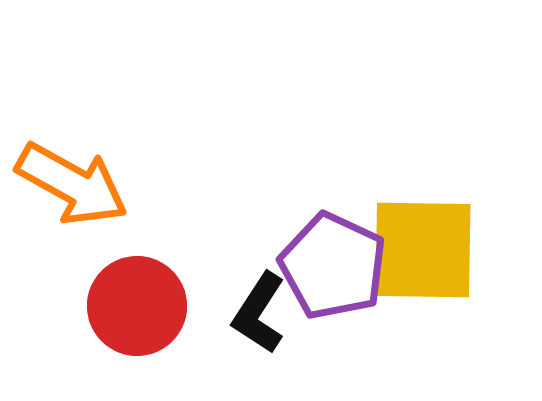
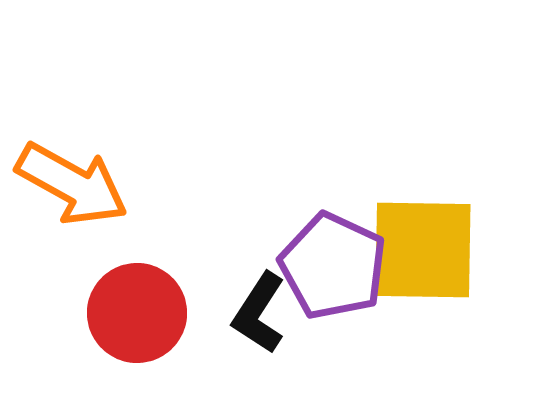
red circle: moved 7 px down
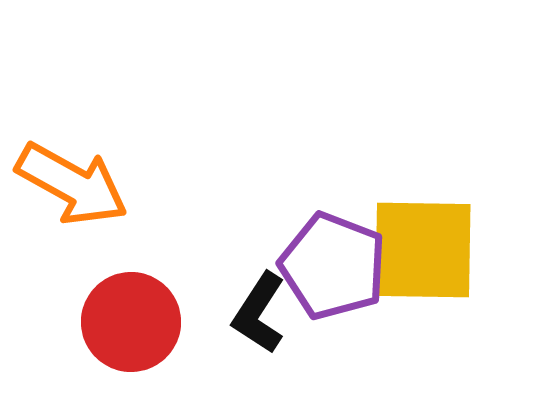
purple pentagon: rotated 4 degrees counterclockwise
red circle: moved 6 px left, 9 px down
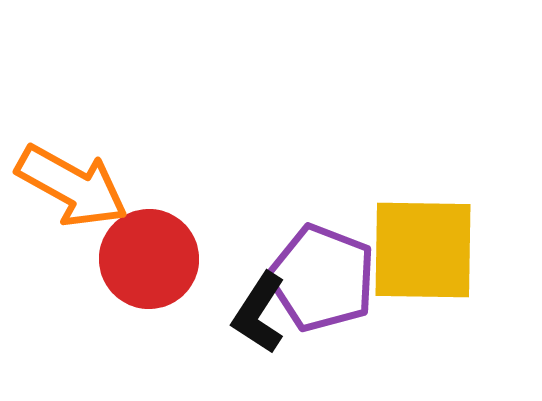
orange arrow: moved 2 px down
purple pentagon: moved 11 px left, 12 px down
red circle: moved 18 px right, 63 px up
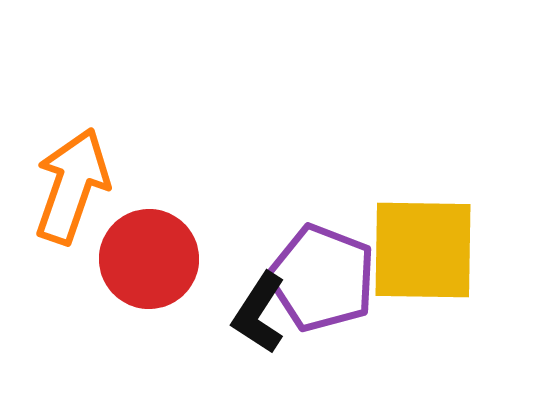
orange arrow: rotated 100 degrees counterclockwise
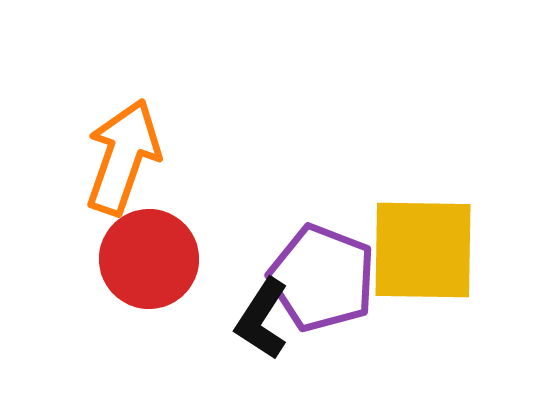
orange arrow: moved 51 px right, 29 px up
black L-shape: moved 3 px right, 6 px down
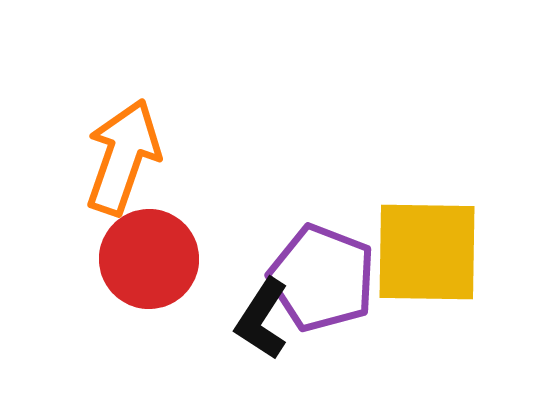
yellow square: moved 4 px right, 2 px down
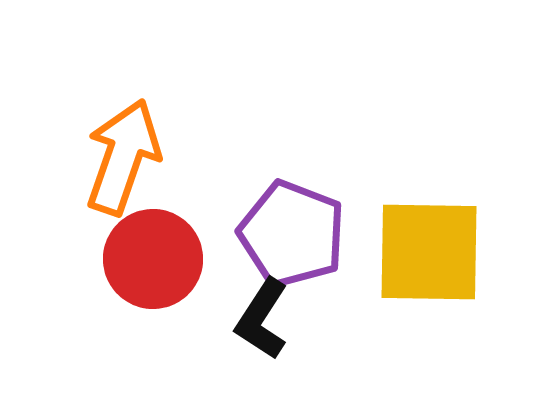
yellow square: moved 2 px right
red circle: moved 4 px right
purple pentagon: moved 30 px left, 44 px up
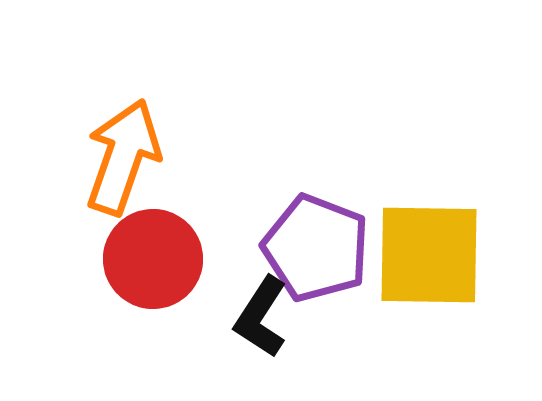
purple pentagon: moved 24 px right, 14 px down
yellow square: moved 3 px down
black L-shape: moved 1 px left, 2 px up
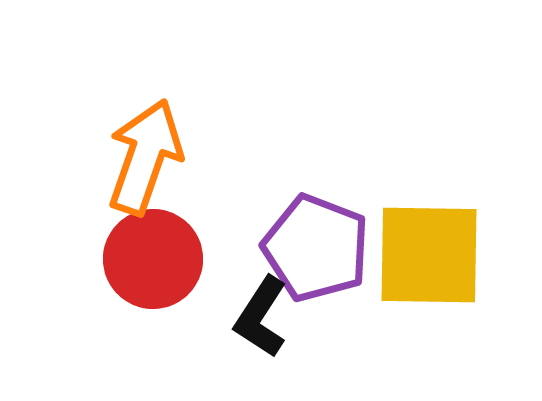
orange arrow: moved 22 px right
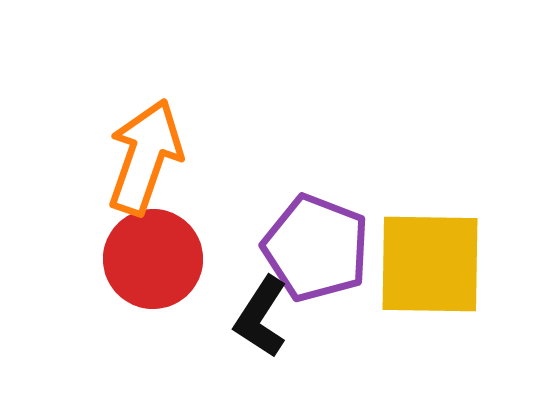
yellow square: moved 1 px right, 9 px down
